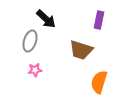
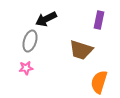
black arrow: rotated 110 degrees clockwise
pink star: moved 9 px left, 2 px up
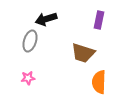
black arrow: rotated 10 degrees clockwise
brown trapezoid: moved 2 px right, 3 px down
pink star: moved 2 px right, 10 px down
orange semicircle: rotated 15 degrees counterclockwise
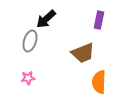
black arrow: rotated 25 degrees counterclockwise
brown trapezoid: rotated 40 degrees counterclockwise
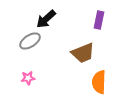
gray ellipse: rotated 40 degrees clockwise
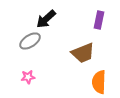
pink star: moved 1 px up
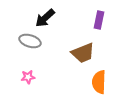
black arrow: moved 1 px left, 1 px up
gray ellipse: rotated 50 degrees clockwise
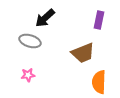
pink star: moved 2 px up
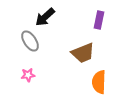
black arrow: moved 1 px up
gray ellipse: rotated 40 degrees clockwise
